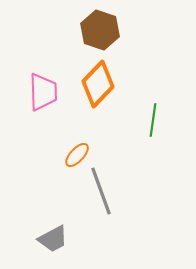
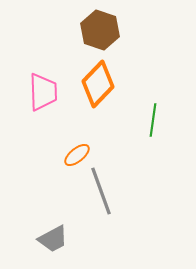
orange ellipse: rotated 8 degrees clockwise
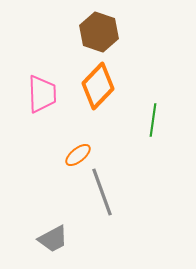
brown hexagon: moved 1 px left, 2 px down
orange diamond: moved 2 px down
pink trapezoid: moved 1 px left, 2 px down
orange ellipse: moved 1 px right
gray line: moved 1 px right, 1 px down
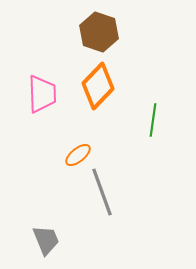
gray trapezoid: moved 7 px left, 1 px down; rotated 84 degrees counterclockwise
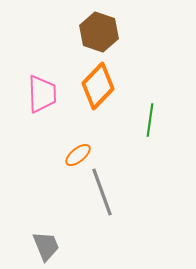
green line: moved 3 px left
gray trapezoid: moved 6 px down
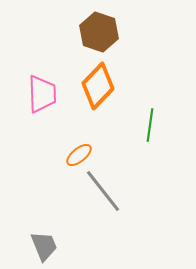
green line: moved 5 px down
orange ellipse: moved 1 px right
gray line: moved 1 px right, 1 px up; rotated 18 degrees counterclockwise
gray trapezoid: moved 2 px left
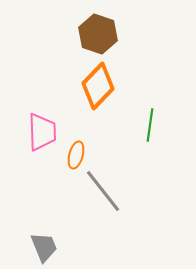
brown hexagon: moved 1 px left, 2 px down
pink trapezoid: moved 38 px down
orange ellipse: moved 3 px left; rotated 36 degrees counterclockwise
gray trapezoid: moved 1 px down
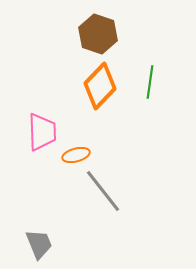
orange diamond: moved 2 px right
green line: moved 43 px up
orange ellipse: rotated 60 degrees clockwise
gray trapezoid: moved 5 px left, 3 px up
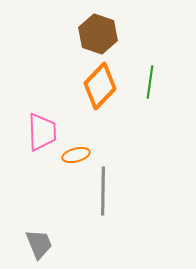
gray line: rotated 39 degrees clockwise
